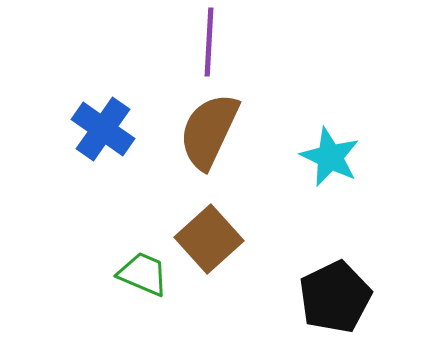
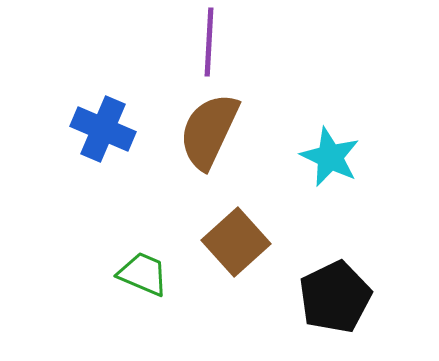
blue cross: rotated 12 degrees counterclockwise
brown square: moved 27 px right, 3 px down
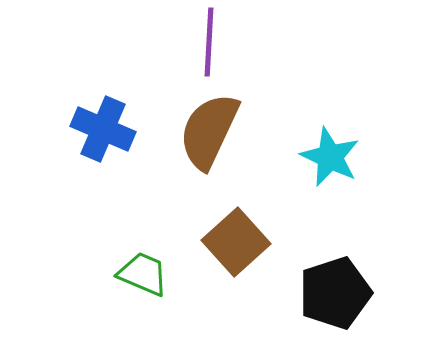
black pentagon: moved 4 px up; rotated 8 degrees clockwise
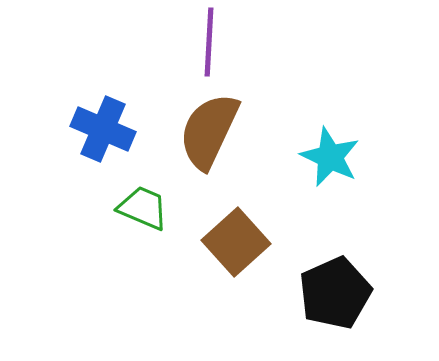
green trapezoid: moved 66 px up
black pentagon: rotated 6 degrees counterclockwise
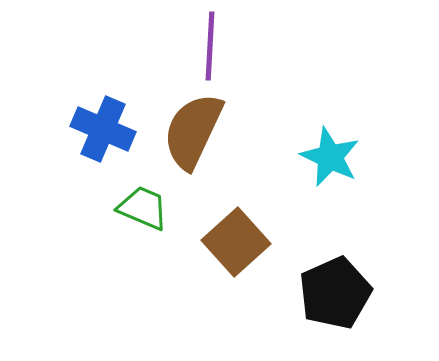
purple line: moved 1 px right, 4 px down
brown semicircle: moved 16 px left
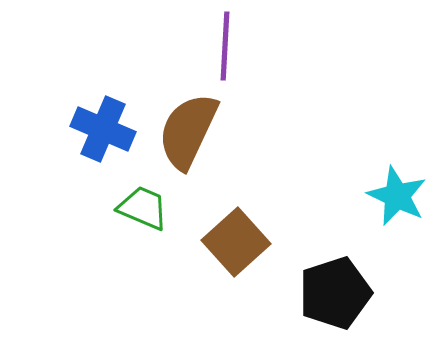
purple line: moved 15 px right
brown semicircle: moved 5 px left
cyan star: moved 67 px right, 39 px down
black pentagon: rotated 6 degrees clockwise
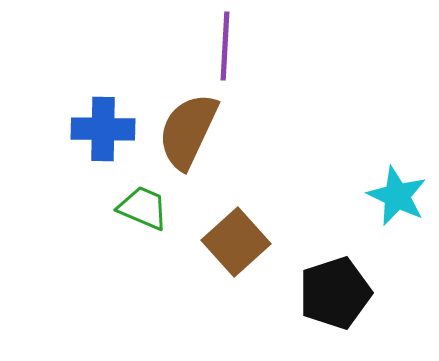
blue cross: rotated 22 degrees counterclockwise
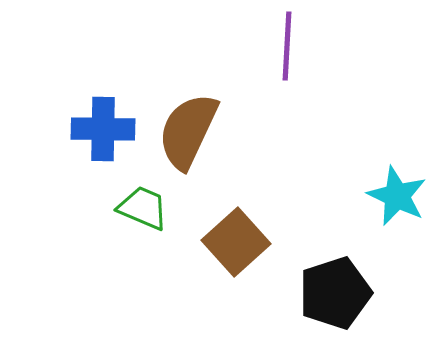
purple line: moved 62 px right
